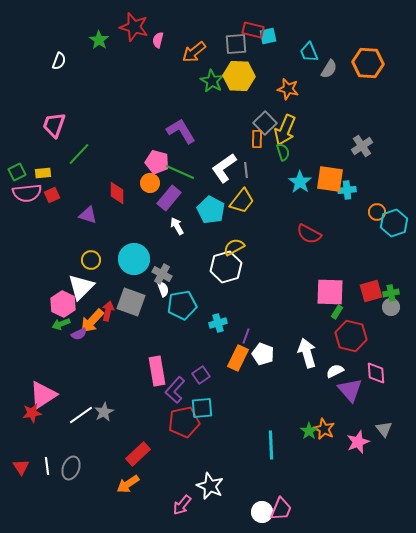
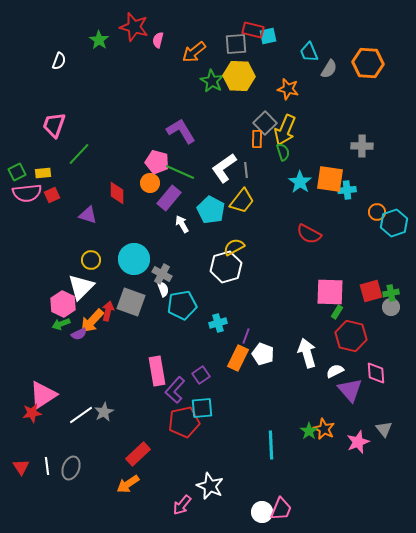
gray cross at (362, 146): rotated 35 degrees clockwise
white arrow at (177, 226): moved 5 px right, 2 px up
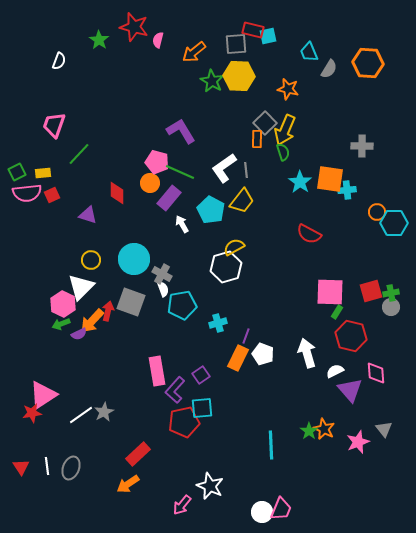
cyan hexagon at (394, 223): rotated 20 degrees clockwise
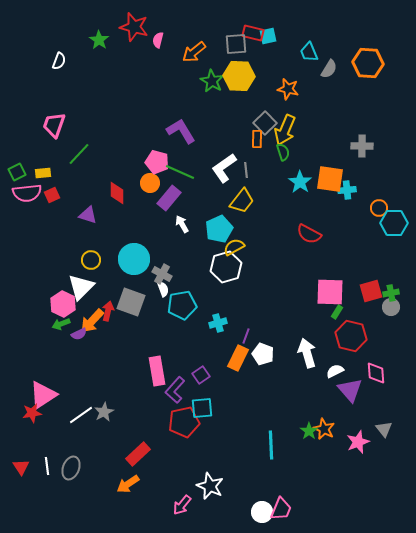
red rectangle at (253, 30): moved 3 px down
cyan pentagon at (211, 210): moved 8 px right, 19 px down; rotated 20 degrees clockwise
orange circle at (377, 212): moved 2 px right, 4 px up
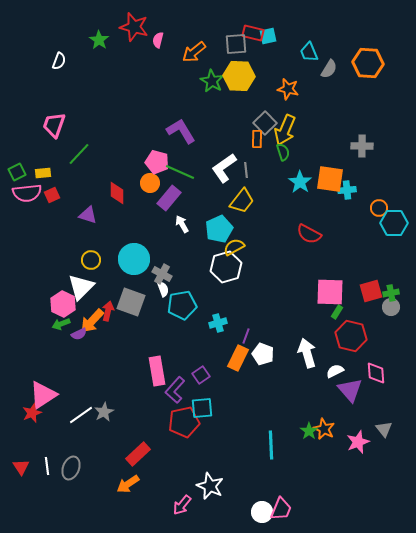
red star at (32, 413): rotated 12 degrees counterclockwise
